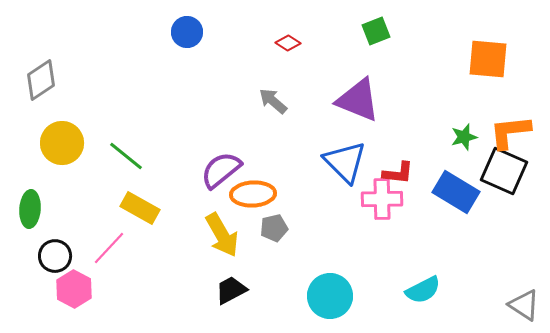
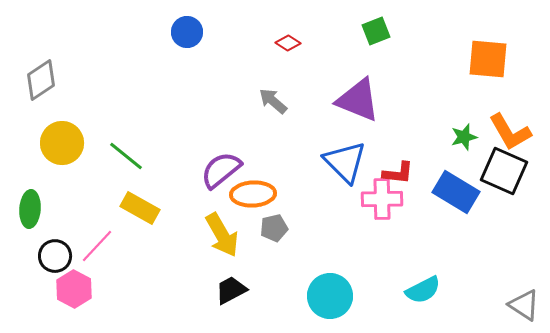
orange L-shape: rotated 114 degrees counterclockwise
pink line: moved 12 px left, 2 px up
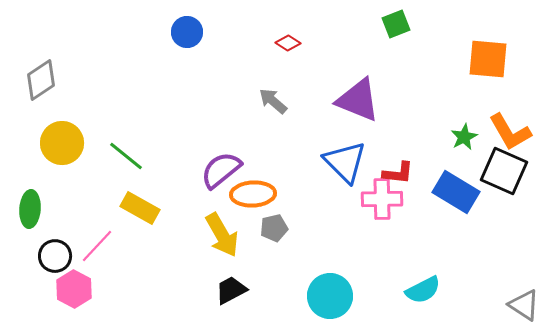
green square: moved 20 px right, 7 px up
green star: rotated 12 degrees counterclockwise
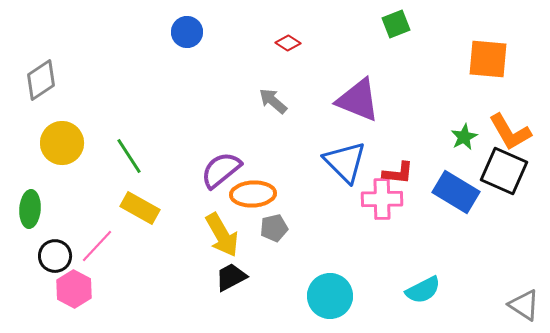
green line: moved 3 px right; rotated 18 degrees clockwise
black trapezoid: moved 13 px up
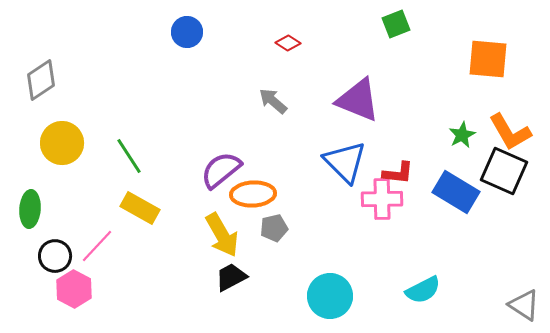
green star: moved 2 px left, 2 px up
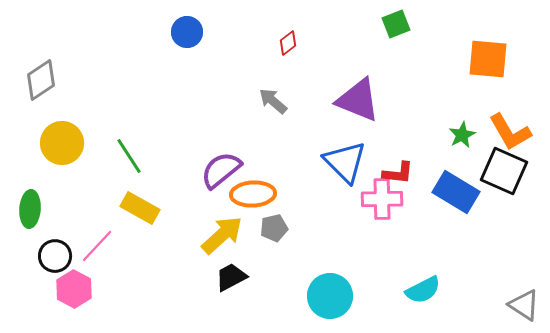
red diamond: rotated 70 degrees counterclockwise
yellow arrow: rotated 102 degrees counterclockwise
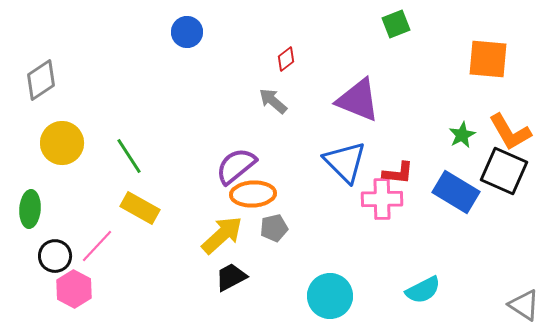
red diamond: moved 2 px left, 16 px down
purple semicircle: moved 15 px right, 4 px up
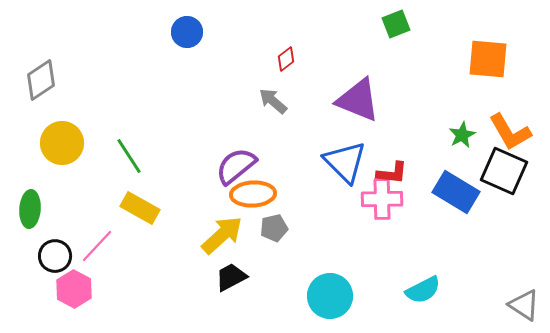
red L-shape: moved 6 px left
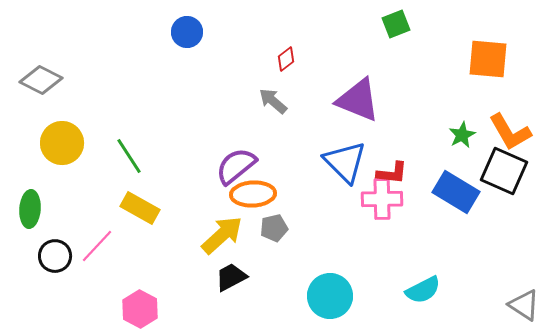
gray diamond: rotated 60 degrees clockwise
pink hexagon: moved 66 px right, 20 px down
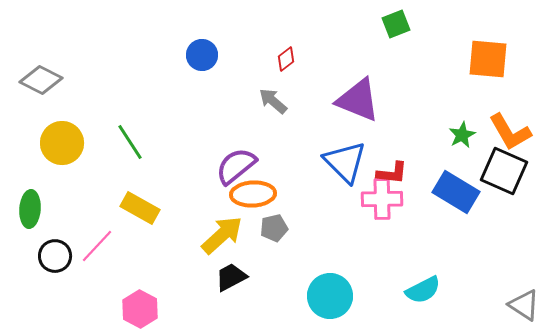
blue circle: moved 15 px right, 23 px down
green line: moved 1 px right, 14 px up
